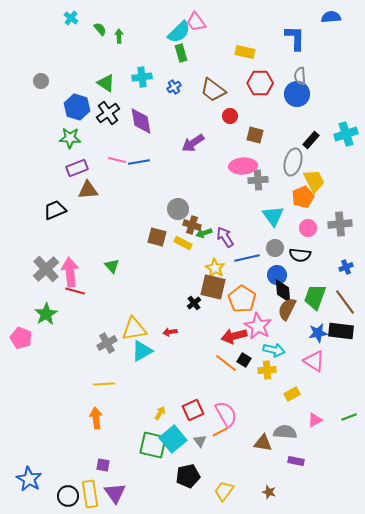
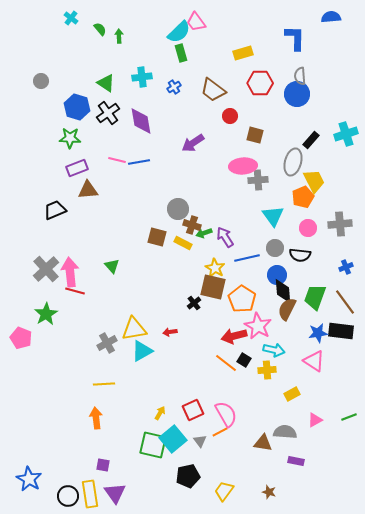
yellow rectangle at (245, 52): moved 2 px left, 1 px down; rotated 30 degrees counterclockwise
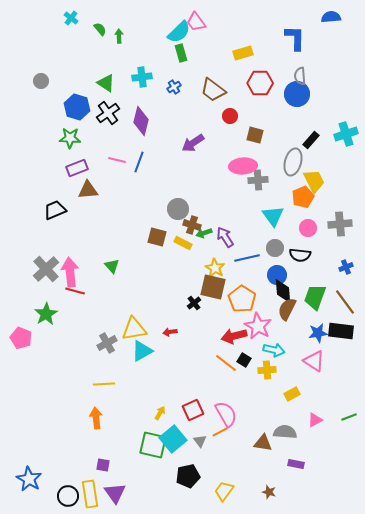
purple diamond at (141, 121): rotated 24 degrees clockwise
blue line at (139, 162): rotated 60 degrees counterclockwise
purple rectangle at (296, 461): moved 3 px down
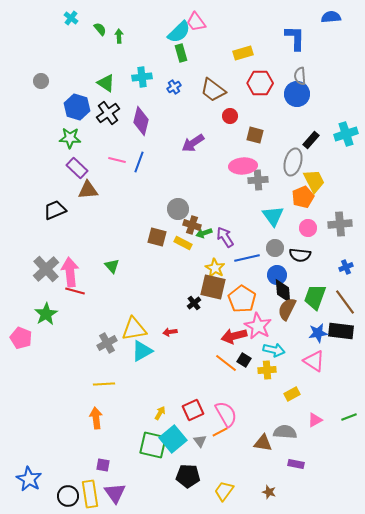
purple rectangle at (77, 168): rotated 65 degrees clockwise
black pentagon at (188, 476): rotated 15 degrees clockwise
